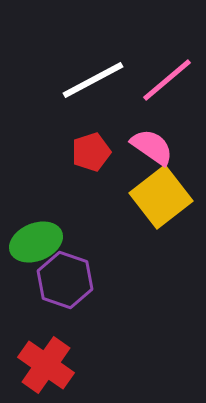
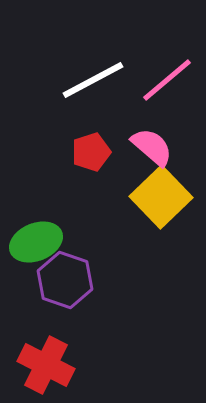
pink semicircle: rotated 6 degrees clockwise
yellow square: rotated 6 degrees counterclockwise
red cross: rotated 8 degrees counterclockwise
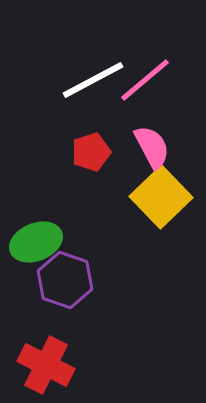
pink line: moved 22 px left
pink semicircle: rotated 21 degrees clockwise
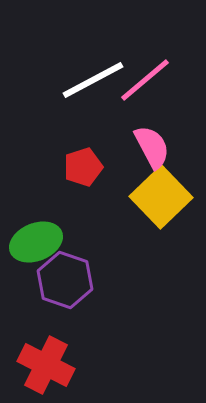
red pentagon: moved 8 px left, 15 px down
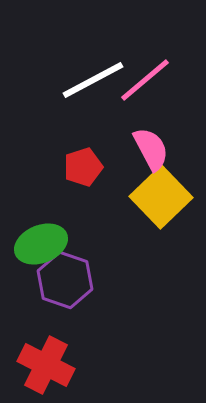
pink semicircle: moved 1 px left, 2 px down
green ellipse: moved 5 px right, 2 px down
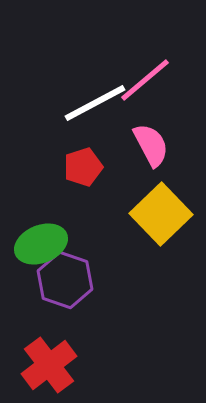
white line: moved 2 px right, 23 px down
pink semicircle: moved 4 px up
yellow square: moved 17 px down
red cross: moved 3 px right; rotated 26 degrees clockwise
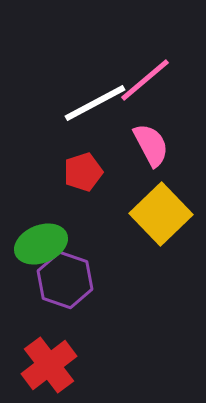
red pentagon: moved 5 px down
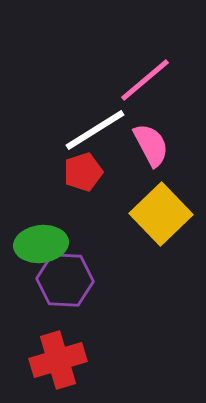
white line: moved 27 px down; rotated 4 degrees counterclockwise
green ellipse: rotated 15 degrees clockwise
purple hexagon: rotated 16 degrees counterclockwise
red cross: moved 9 px right, 5 px up; rotated 20 degrees clockwise
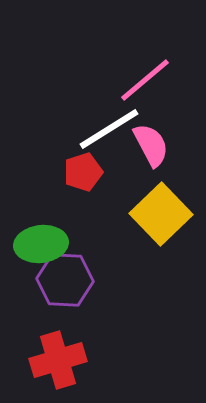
white line: moved 14 px right, 1 px up
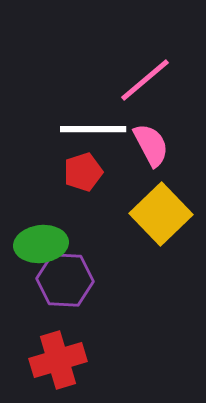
white line: moved 16 px left; rotated 32 degrees clockwise
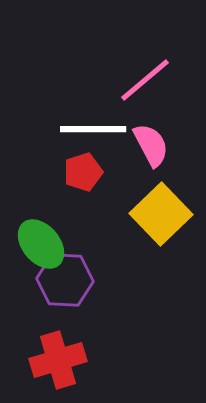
green ellipse: rotated 57 degrees clockwise
